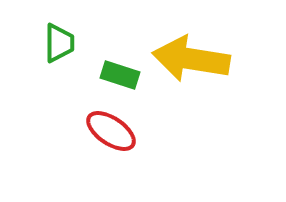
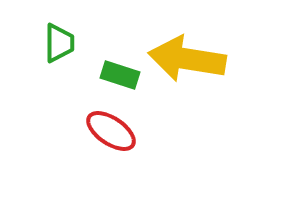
yellow arrow: moved 4 px left
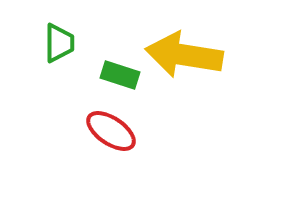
yellow arrow: moved 3 px left, 4 px up
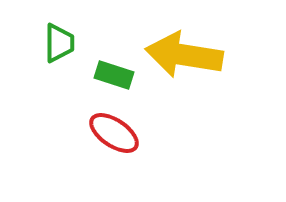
green rectangle: moved 6 px left
red ellipse: moved 3 px right, 2 px down
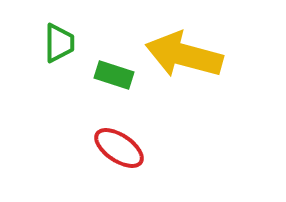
yellow arrow: rotated 6 degrees clockwise
red ellipse: moved 5 px right, 15 px down
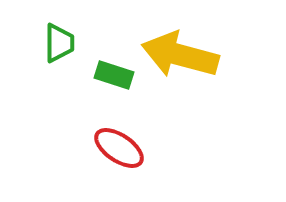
yellow arrow: moved 4 px left
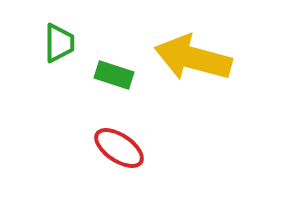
yellow arrow: moved 13 px right, 3 px down
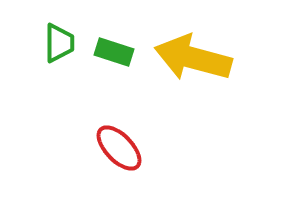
green rectangle: moved 23 px up
red ellipse: rotated 12 degrees clockwise
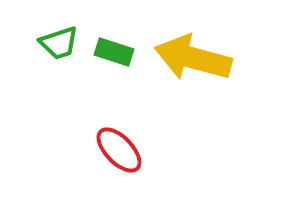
green trapezoid: rotated 72 degrees clockwise
red ellipse: moved 2 px down
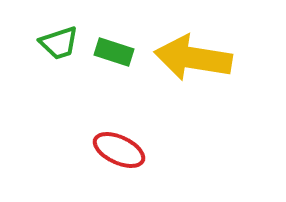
yellow arrow: rotated 6 degrees counterclockwise
red ellipse: rotated 21 degrees counterclockwise
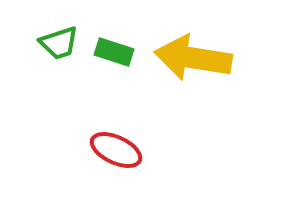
red ellipse: moved 3 px left
